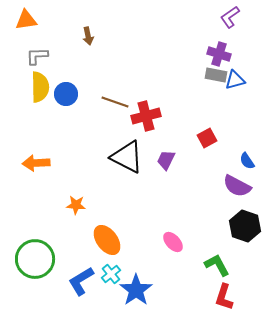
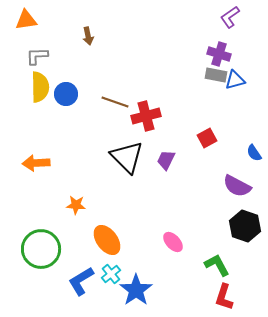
black triangle: rotated 18 degrees clockwise
blue semicircle: moved 7 px right, 8 px up
green circle: moved 6 px right, 10 px up
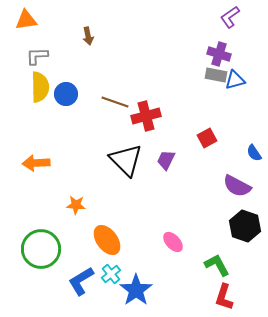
black triangle: moved 1 px left, 3 px down
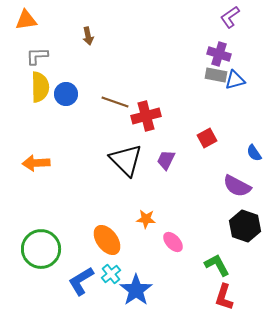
orange star: moved 70 px right, 14 px down
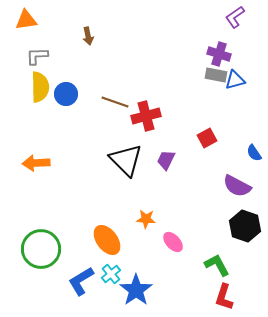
purple L-shape: moved 5 px right
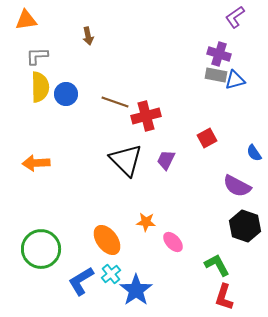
orange star: moved 3 px down
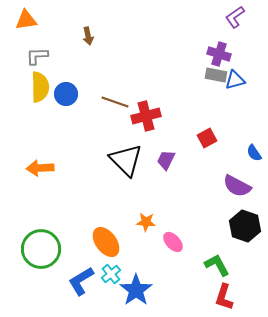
orange arrow: moved 4 px right, 5 px down
orange ellipse: moved 1 px left, 2 px down
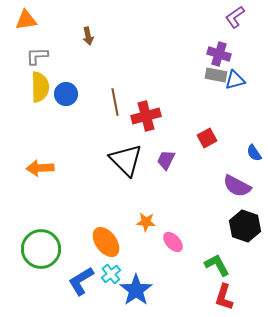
brown line: rotated 60 degrees clockwise
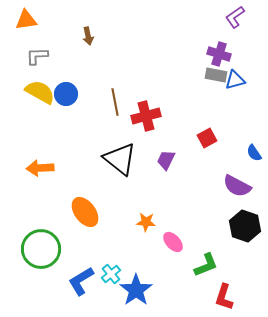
yellow semicircle: moved 5 px down; rotated 60 degrees counterclockwise
black triangle: moved 6 px left, 1 px up; rotated 6 degrees counterclockwise
orange ellipse: moved 21 px left, 30 px up
green L-shape: moved 11 px left; rotated 96 degrees clockwise
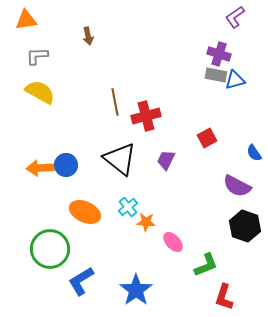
blue circle: moved 71 px down
orange ellipse: rotated 28 degrees counterclockwise
green circle: moved 9 px right
cyan cross: moved 17 px right, 67 px up
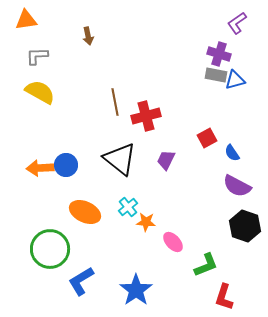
purple L-shape: moved 2 px right, 6 px down
blue semicircle: moved 22 px left
